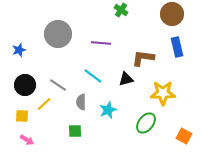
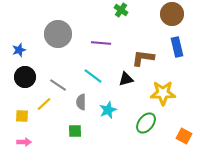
black circle: moved 8 px up
pink arrow: moved 3 px left, 2 px down; rotated 32 degrees counterclockwise
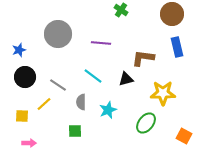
pink arrow: moved 5 px right, 1 px down
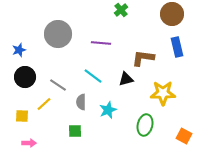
green cross: rotated 16 degrees clockwise
green ellipse: moved 1 px left, 2 px down; rotated 25 degrees counterclockwise
